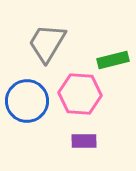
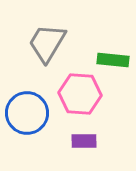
green rectangle: rotated 20 degrees clockwise
blue circle: moved 12 px down
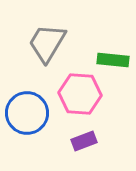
purple rectangle: rotated 20 degrees counterclockwise
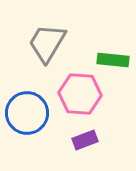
purple rectangle: moved 1 px right, 1 px up
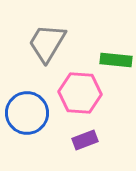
green rectangle: moved 3 px right
pink hexagon: moved 1 px up
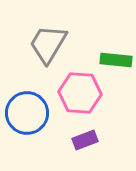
gray trapezoid: moved 1 px right, 1 px down
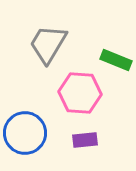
green rectangle: rotated 16 degrees clockwise
blue circle: moved 2 px left, 20 px down
purple rectangle: rotated 15 degrees clockwise
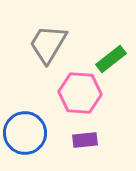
green rectangle: moved 5 px left, 1 px up; rotated 60 degrees counterclockwise
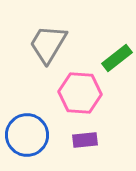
green rectangle: moved 6 px right, 1 px up
blue circle: moved 2 px right, 2 px down
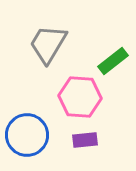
green rectangle: moved 4 px left, 3 px down
pink hexagon: moved 4 px down
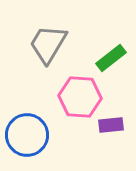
green rectangle: moved 2 px left, 3 px up
purple rectangle: moved 26 px right, 15 px up
